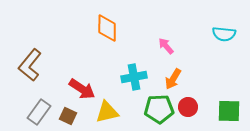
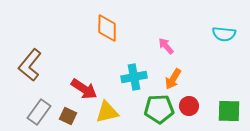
red arrow: moved 2 px right
red circle: moved 1 px right, 1 px up
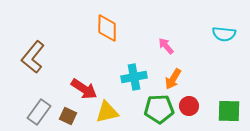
brown L-shape: moved 3 px right, 8 px up
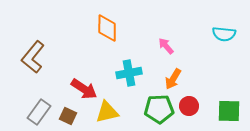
cyan cross: moved 5 px left, 4 px up
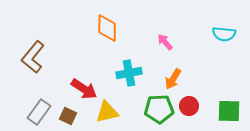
pink arrow: moved 1 px left, 4 px up
